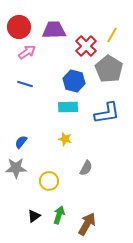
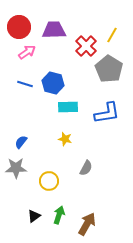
blue hexagon: moved 21 px left, 2 px down
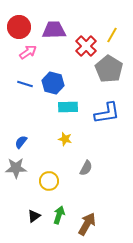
pink arrow: moved 1 px right
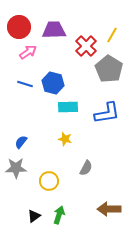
brown arrow: moved 22 px right, 15 px up; rotated 120 degrees counterclockwise
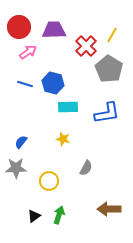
yellow star: moved 2 px left
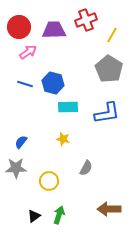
red cross: moved 26 px up; rotated 25 degrees clockwise
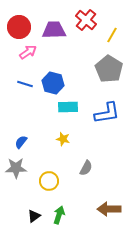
red cross: rotated 30 degrees counterclockwise
